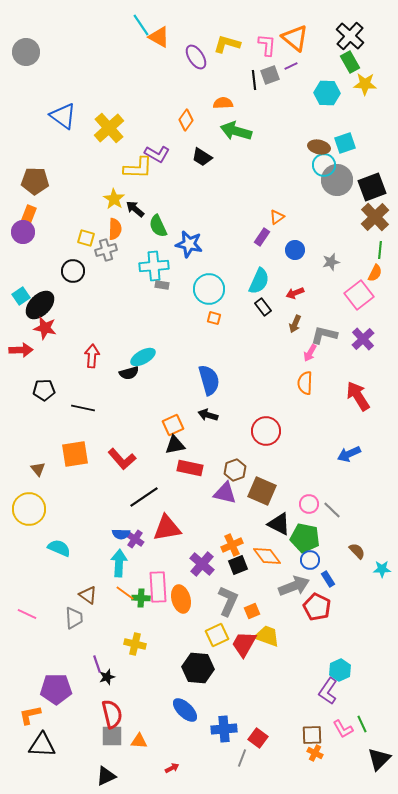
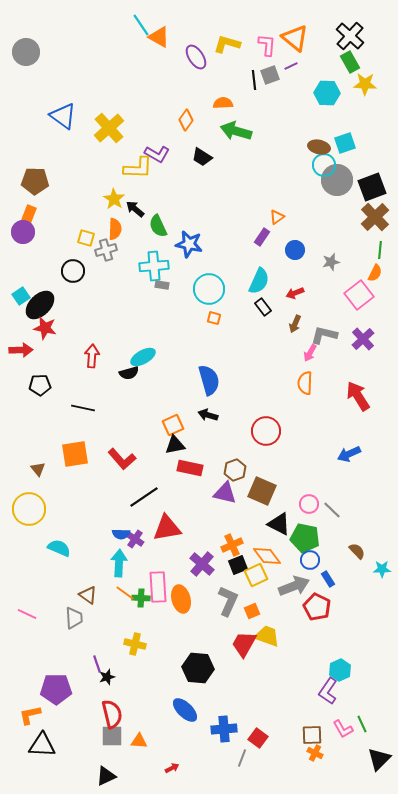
black pentagon at (44, 390): moved 4 px left, 5 px up
yellow square at (217, 635): moved 39 px right, 60 px up
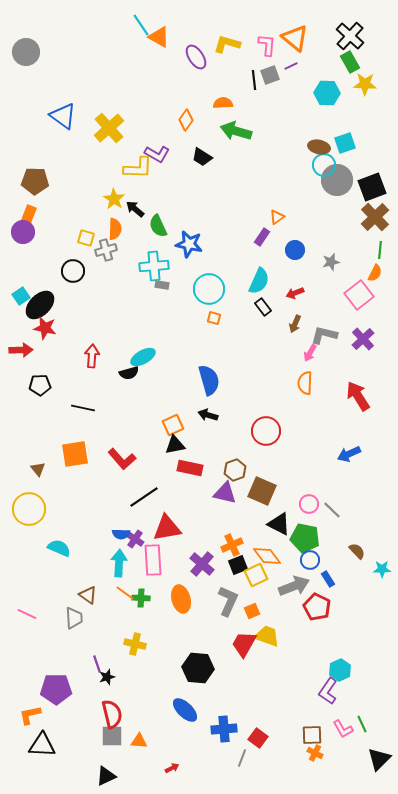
pink rectangle at (158, 587): moved 5 px left, 27 px up
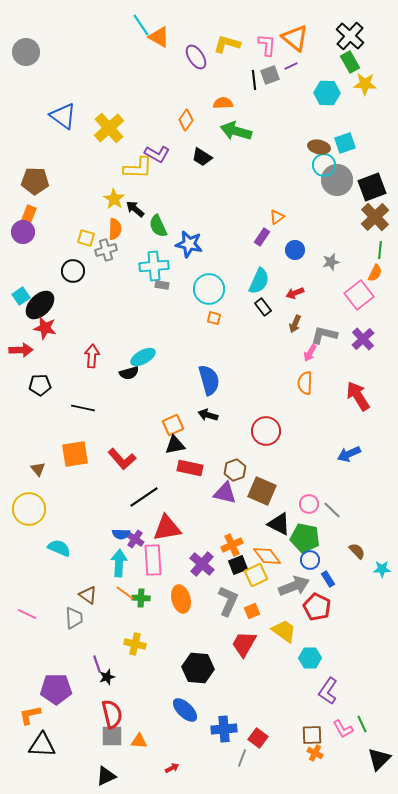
yellow trapezoid at (267, 636): moved 17 px right, 5 px up; rotated 16 degrees clockwise
cyan hexagon at (340, 670): moved 30 px left, 12 px up; rotated 25 degrees clockwise
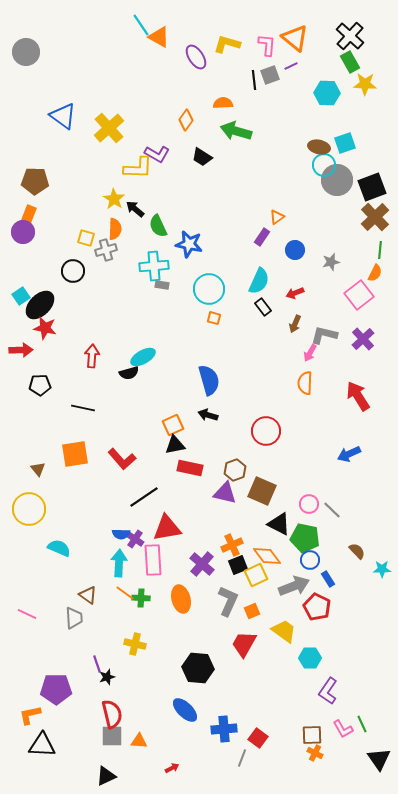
black triangle at (379, 759): rotated 20 degrees counterclockwise
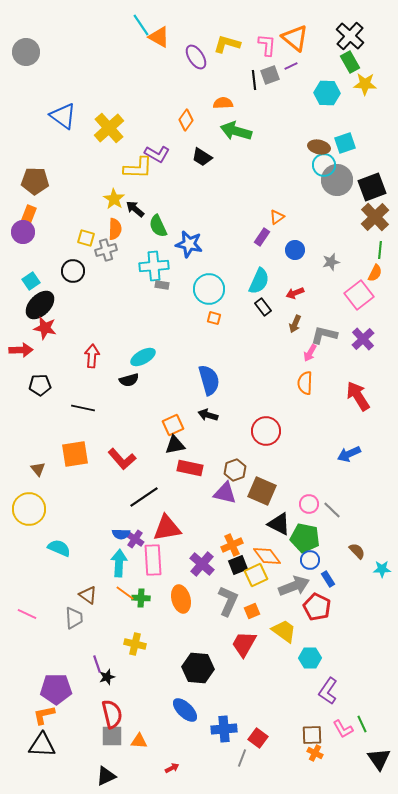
cyan square at (21, 296): moved 10 px right, 15 px up
black semicircle at (129, 373): moved 7 px down
orange L-shape at (30, 715): moved 14 px right
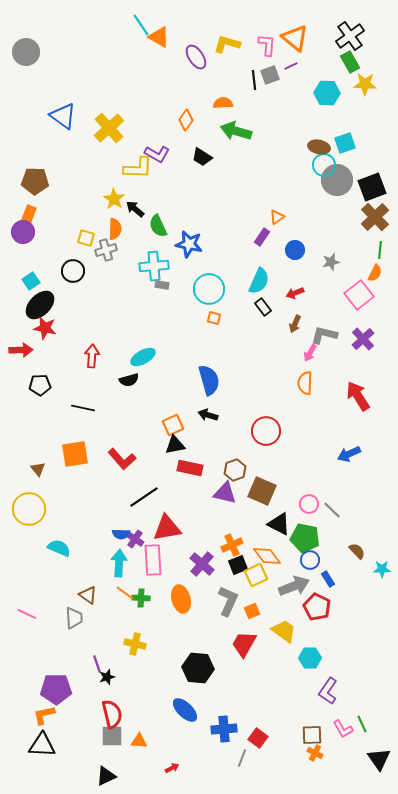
black cross at (350, 36): rotated 12 degrees clockwise
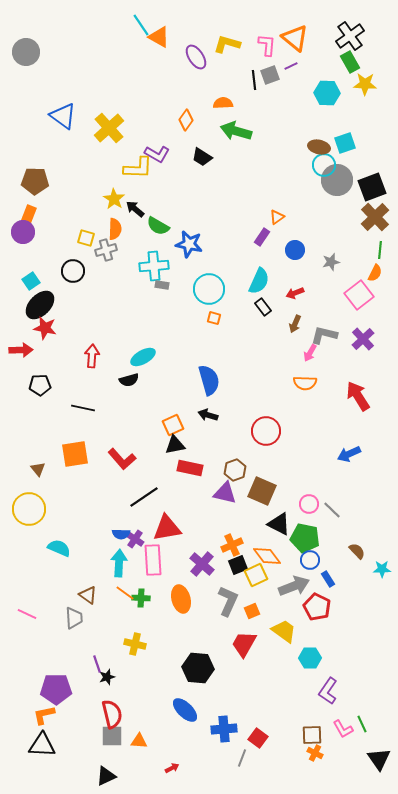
green semicircle at (158, 226): rotated 35 degrees counterclockwise
orange semicircle at (305, 383): rotated 90 degrees counterclockwise
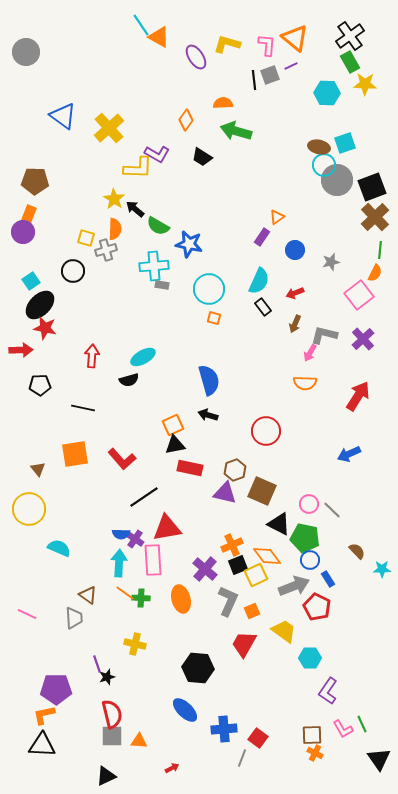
red arrow at (358, 396): rotated 64 degrees clockwise
purple cross at (202, 564): moved 3 px right, 5 px down
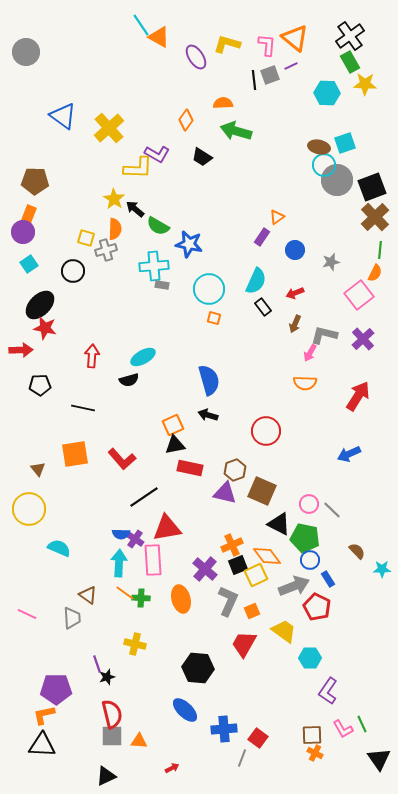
cyan square at (31, 281): moved 2 px left, 17 px up
cyan semicircle at (259, 281): moved 3 px left
gray trapezoid at (74, 618): moved 2 px left
